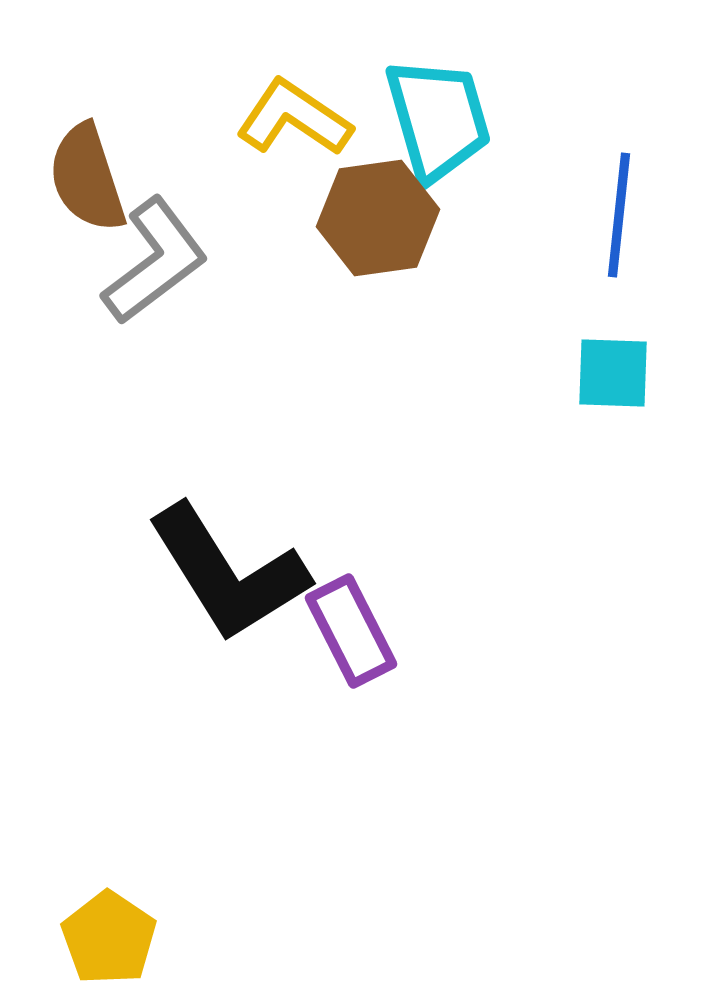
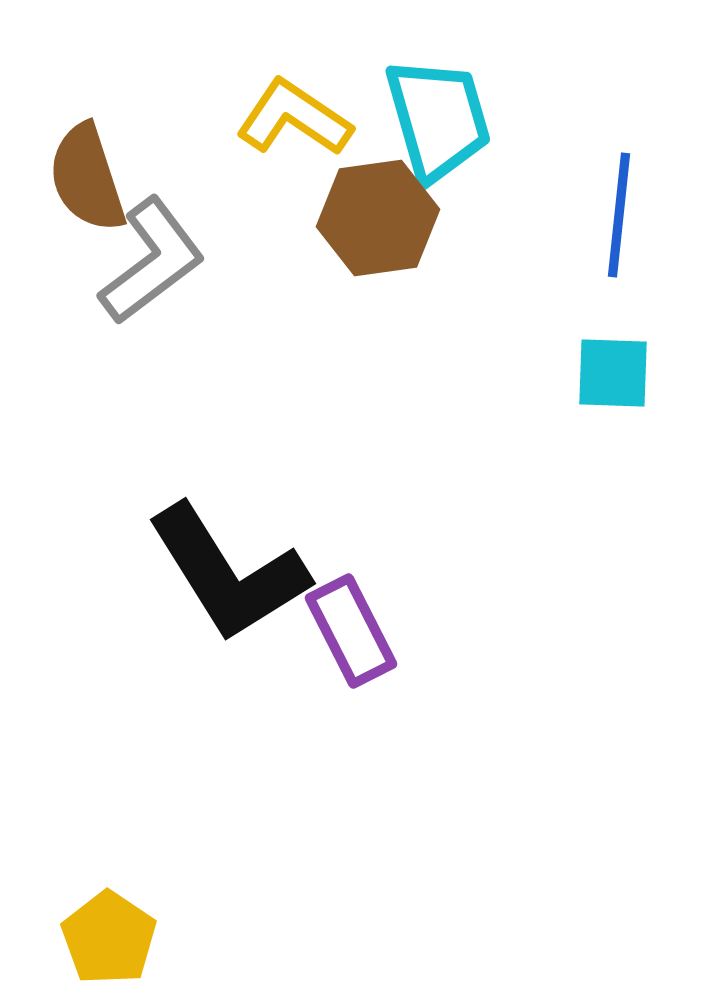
gray L-shape: moved 3 px left
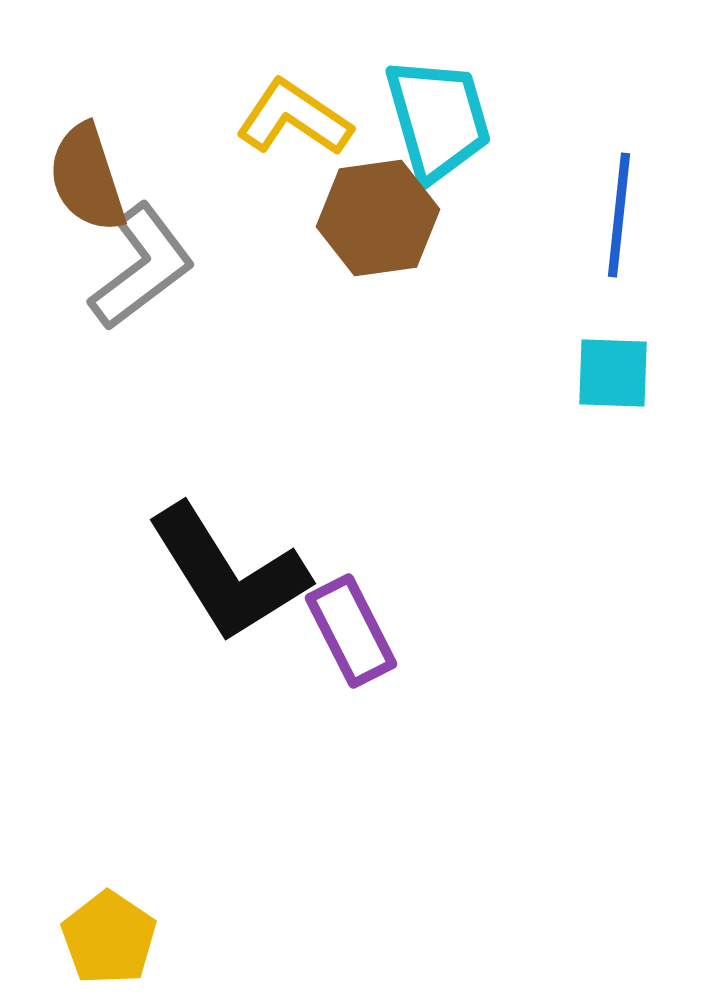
gray L-shape: moved 10 px left, 6 px down
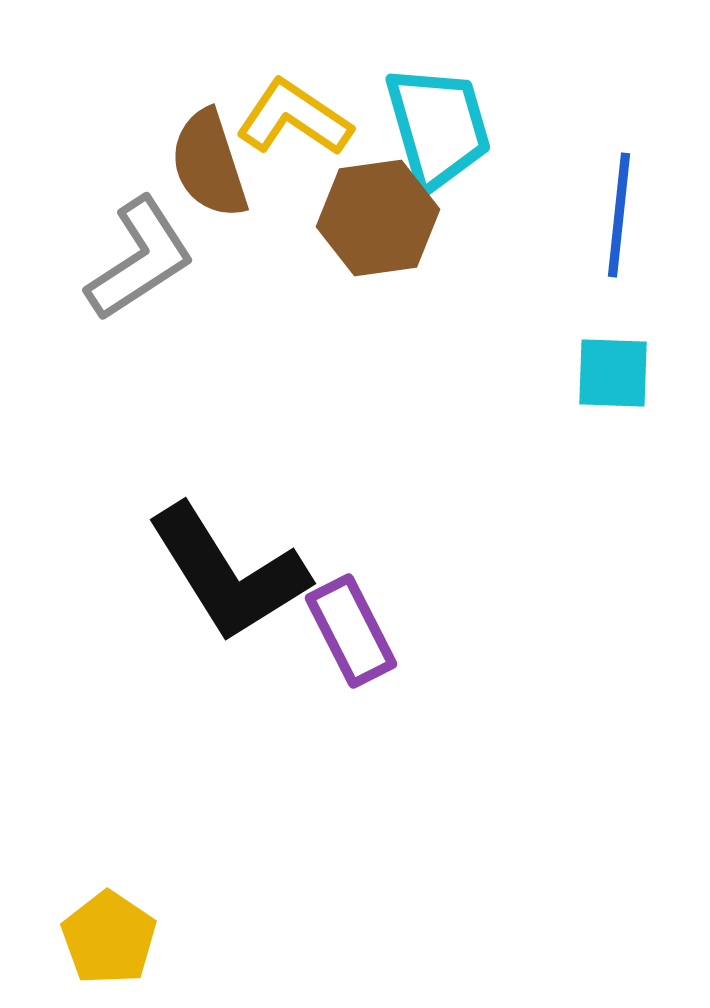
cyan trapezoid: moved 8 px down
brown semicircle: moved 122 px right, 14 px up
gray L-shape: moved 2 px left, 8 px up; rotated 4 degrees clockwise
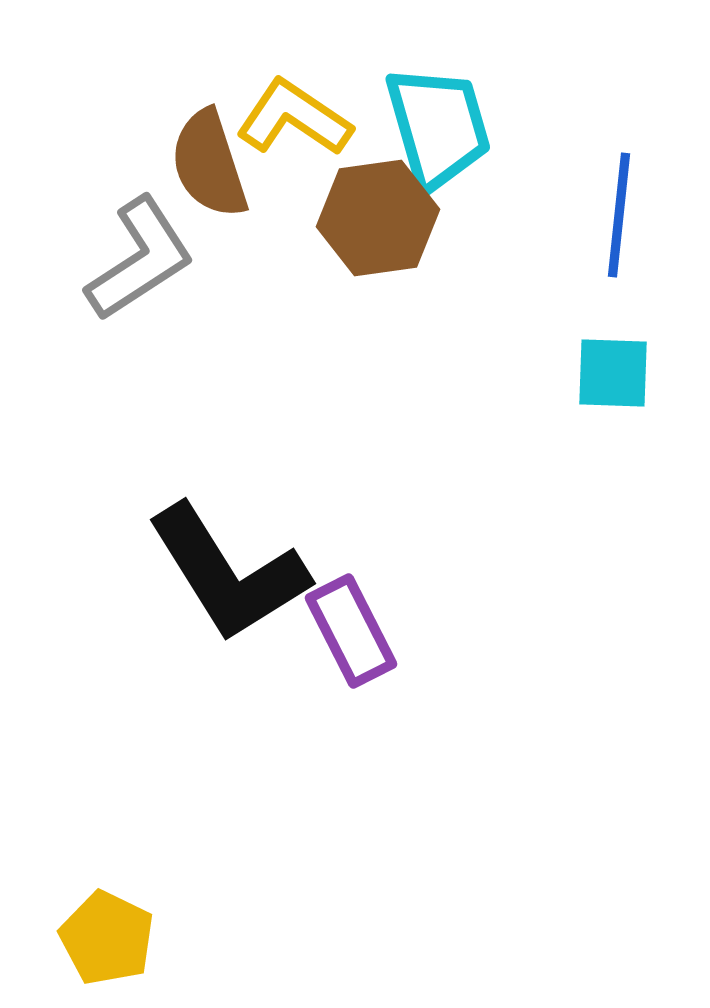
yellow pentagon: moved 2 px left; rotated 8 degrees counterclockwise
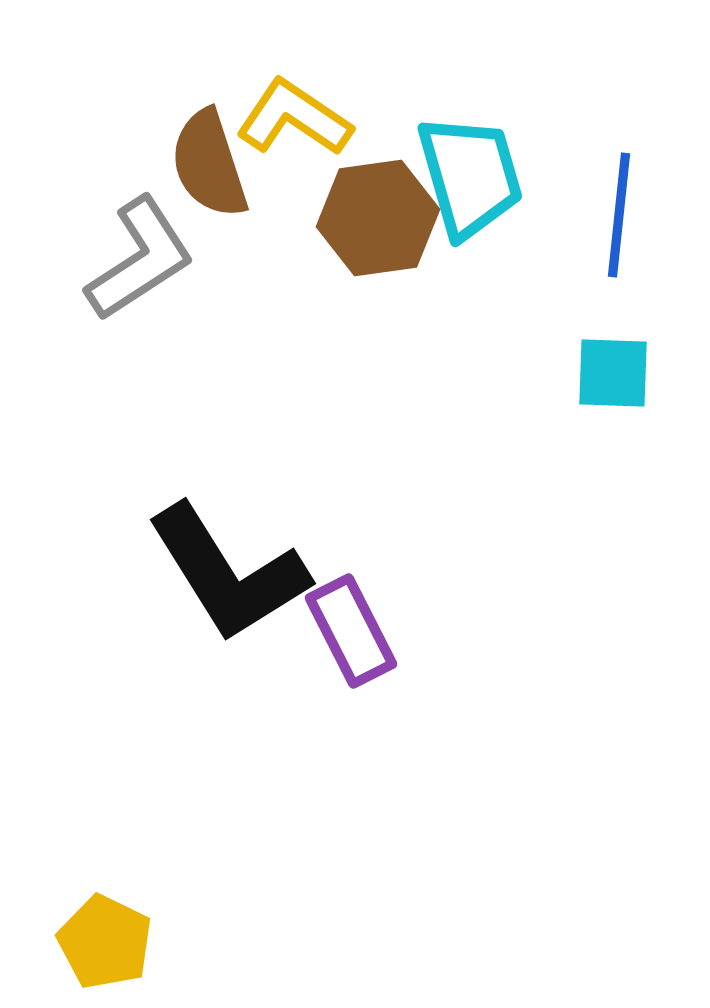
cyan trapezoid: moved 32 px right, 49 px down
yellow pentagon: moved 2 px left, 4 px down
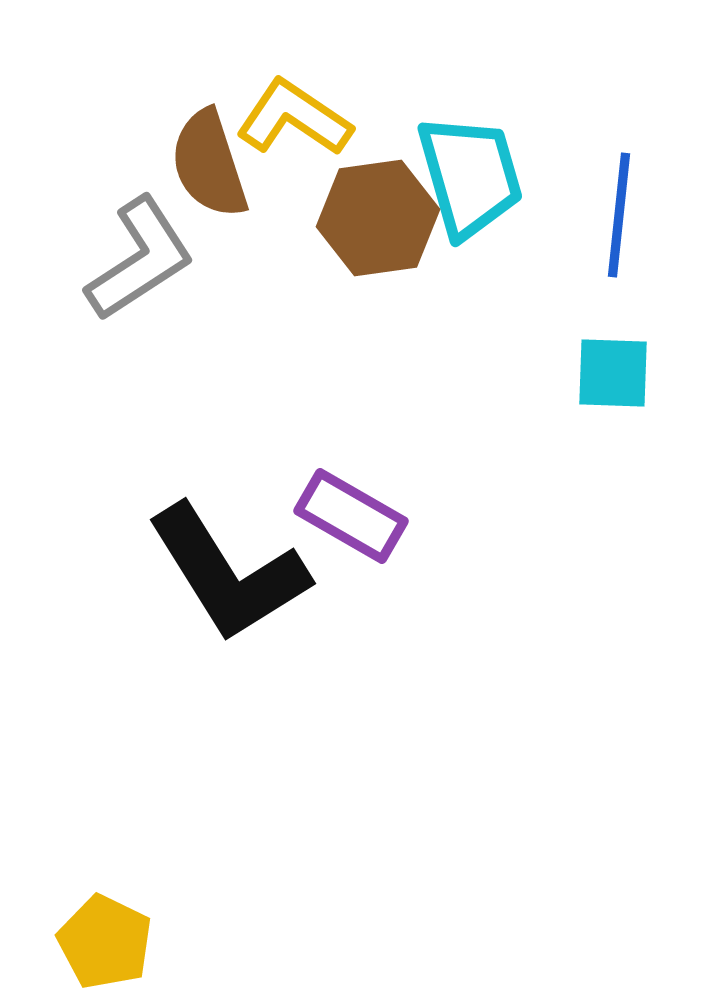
purple rectangle: moved 115 px up; rotated 33 degrees counterclockwise
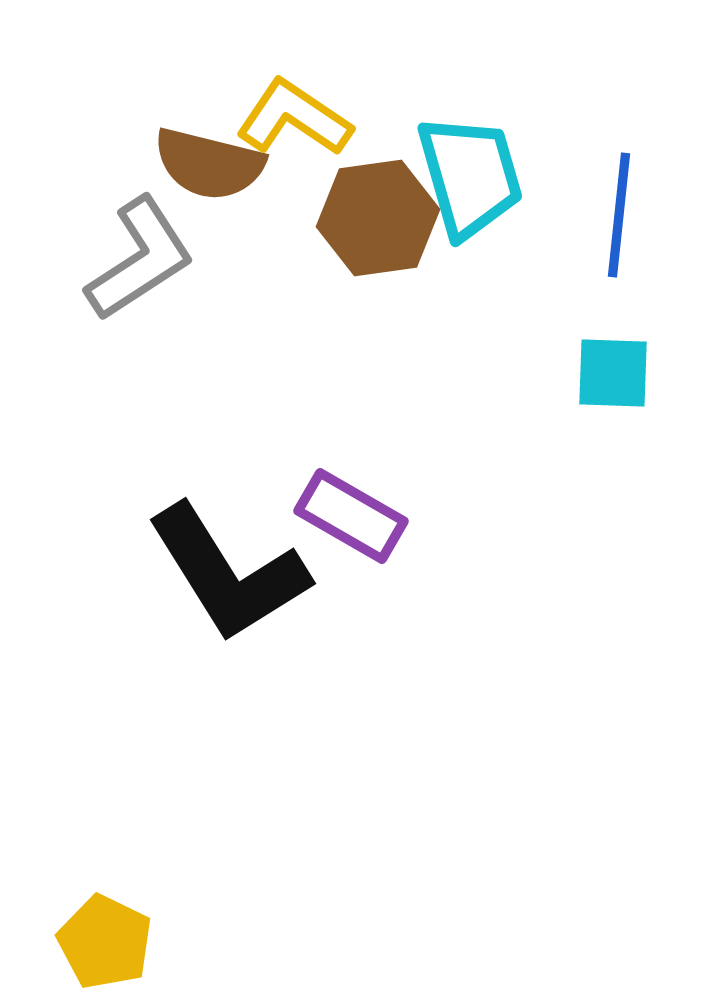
brown semicircle: rotated 58 degrees counterclockwise
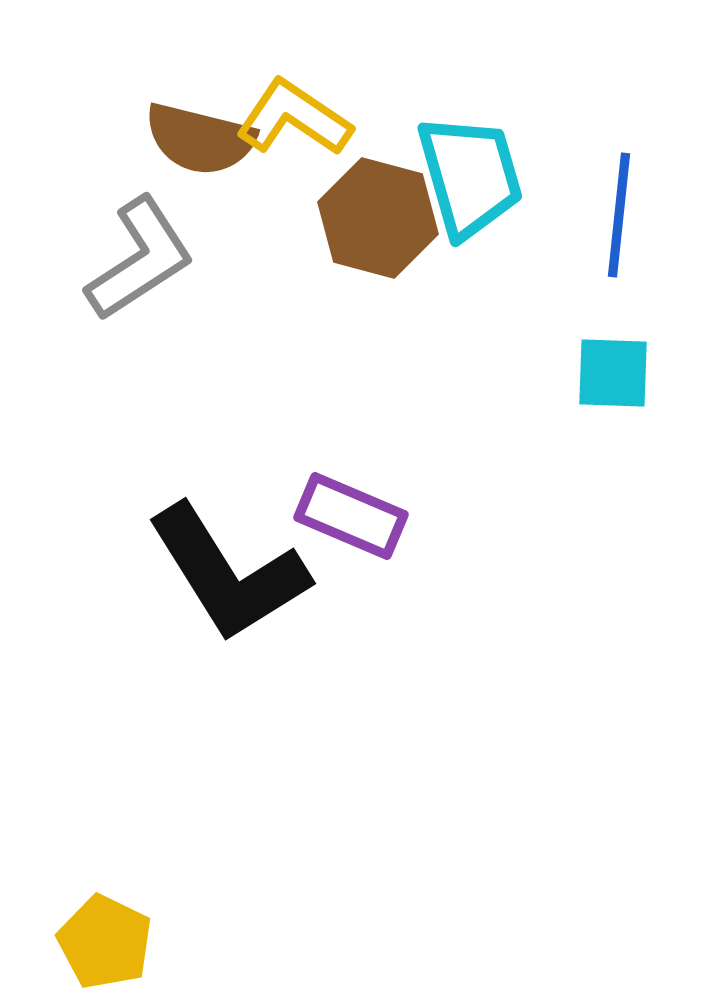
brown semicircle: moved 9 px left, 25 px up
brown hexagon: rotated 23 degrees clockwise
purple rectangle: rotated 7 degrees counterclockwise
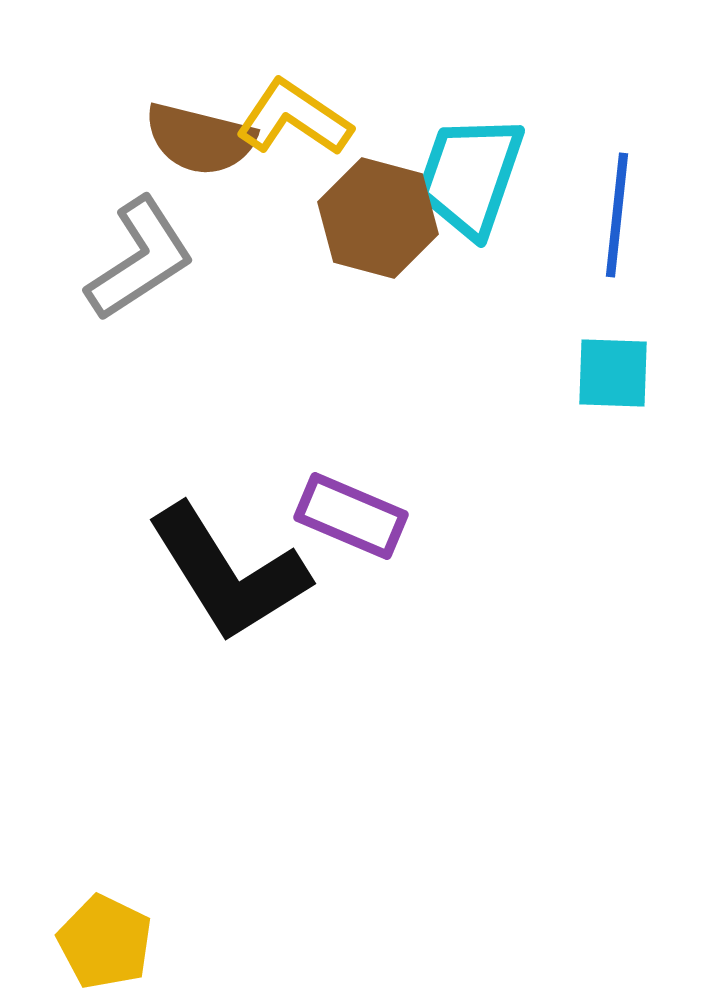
cyan trapezoid: rotated 145 degrees counterclockwise
blue line: moved 2 px left
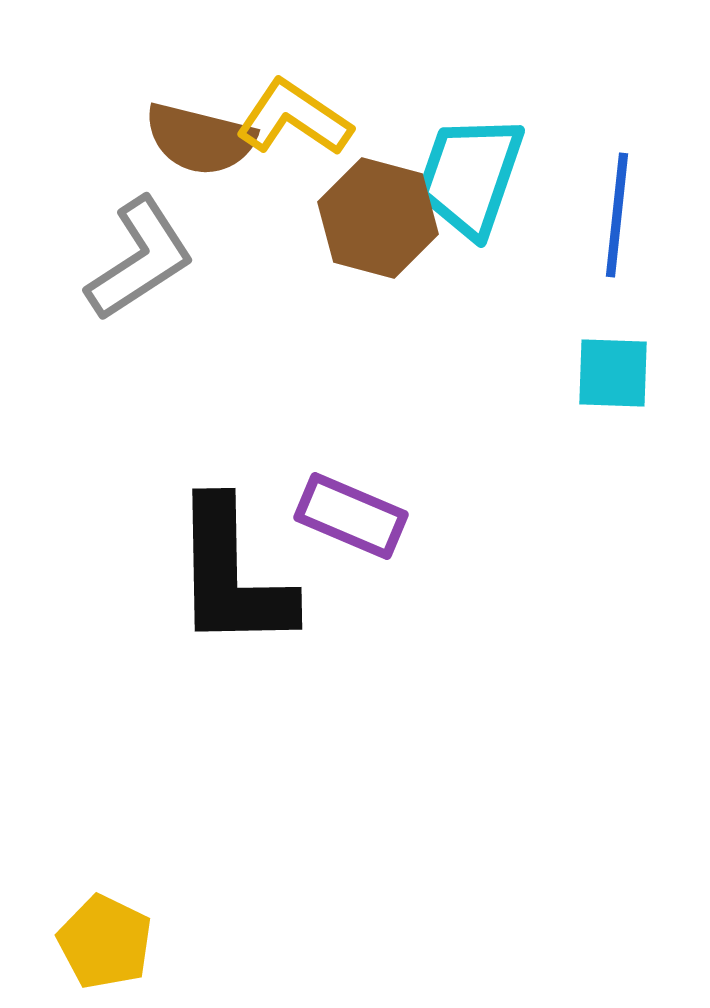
black L-shape: moved 4 px right, 2 px down; rotated 31 degrees clockwise
